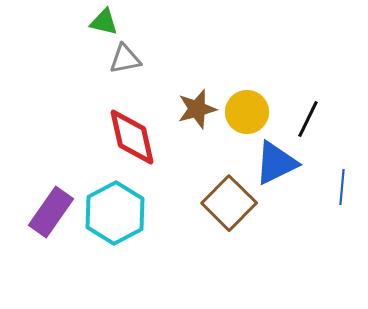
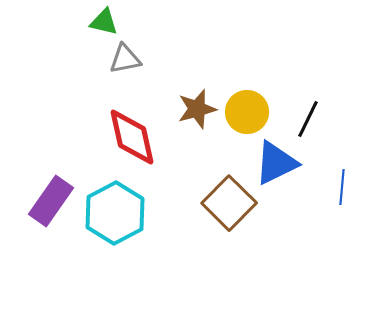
purple rectangle: moved 11 px up
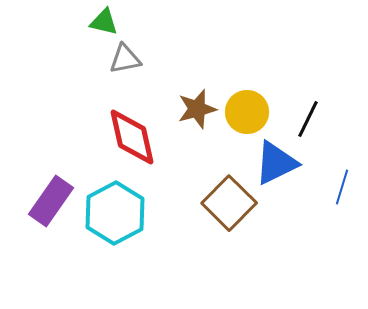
blue line: rotated 12 degrees clockwise
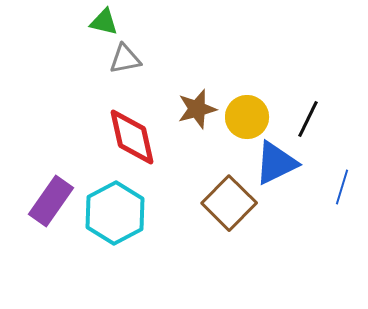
yellow circle: moved 5 px down
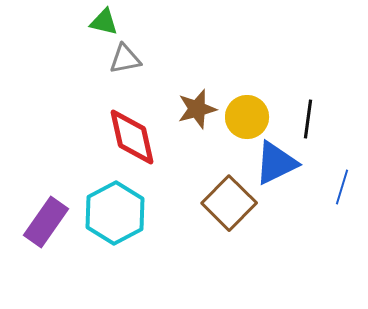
black line: rotated 18 degrees counterclockwise
purple rectangle: moved 5 px left, 21 px down
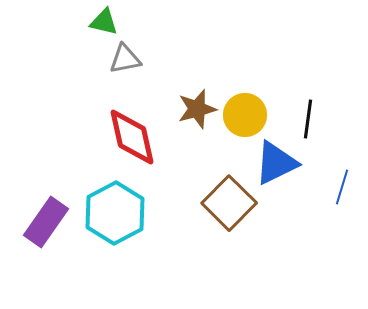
yellow circle: moved 2 px left, 2 px up
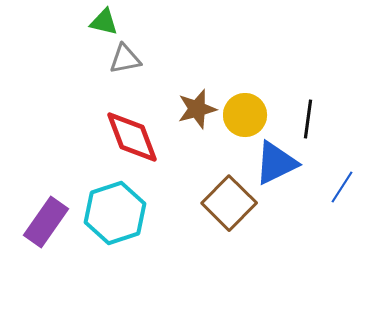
red diamond: rotated 8 degrees counterclockwise
blue line: rotated 16 degrees clockwise
cyan hexagon: rotated 10 degrees clockwise
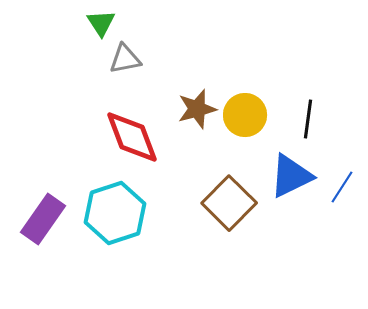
green triangle: moved 3 px left, 1 px down; rotated 44 degrees clockwise
blue triangle: moved 15 px right, 13 px down
purple rectangle: moved 3 px left, 3 px up
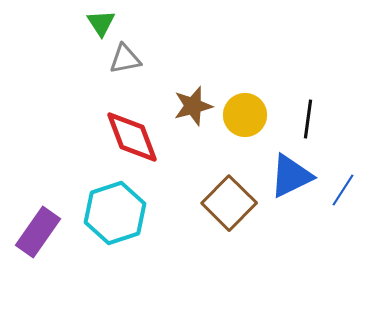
brown star: moved 4 px left, 3 px up
blue line: moved 1 px right, 3 px down
purple rectangle: moved 5 px left, 13 px down
